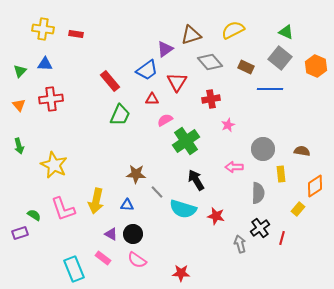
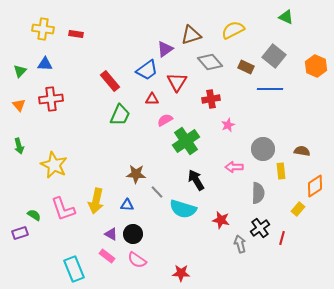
green triangle at (286, 32): moved 15 px up
gray square at (280, 58): moved 6 px left, 2 px up
yellow rectangle at (281, 174): moved 3 px up
red star at (216, 216): moved 5 px right, 4 px down
pink rectangle at (103, 258): moved 4 px right, 2 px up
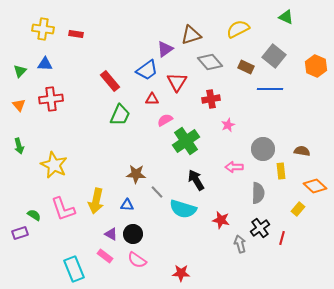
yellow semicircle at (233, 30): moved 5 px right, 1 px up
orange diamond at (315, 186): rotated 75 degrees clockwise
pink rectangle at (107, 256): moved 2 px left
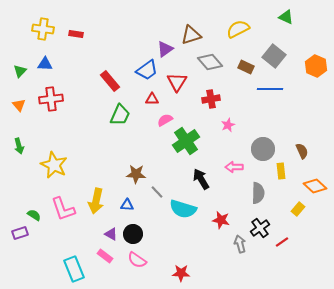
brown semicircle at (302, 151): rotated 56 degrees clockwise
black arrow at (196, 180): moved 5 px right, 1 px up
red line at (282, 238): moved 4 px down; rotated 40 degrees clockwise
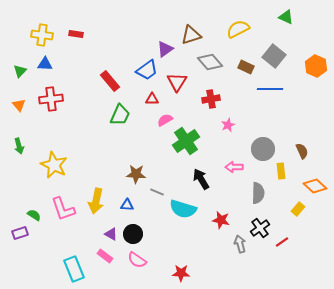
yellow cross at (43, 29): moved 1 px left, 6 px down
gray line at (157, 192): rotated 24 degrees counterclockwise
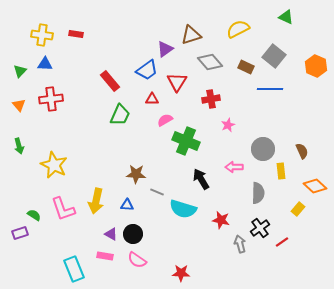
green cross at (186, 141): rotated 32 degrees counterclockwise
pink rectangle at (105, 256): rotated 28 degrees counterclockwise
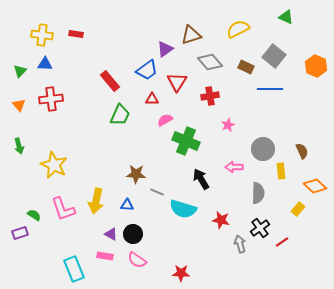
red cross at (211, 99): moved 1 px left, 3 px up
